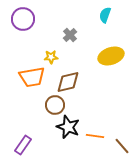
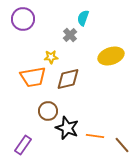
cyan semicircle: moved 22 px left, 3 px down
orange trapezoid: moved 1 px right
brown diamond: moved 3 px up
brown circle: moved 7 px left, 6 px down
black star: moved 1 px left, 1 px down
brown line: moved 1 px up
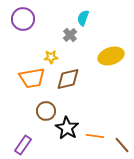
orange trapezoid: moved 1 px left, 1 px down
brown circle: moved 2 px left
black star: rotated 10 degrees clockwise
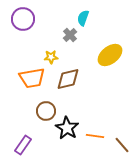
yellow ellipse: moved 1 px left, 1 px up; rotated 20 degrees counterclockwise
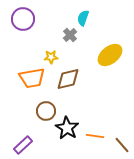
purple rectangle: rotated 12 degrees clockwise
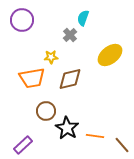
purple circle: moved 1 px left, 1 px down
brown diamond: moved 2 px right
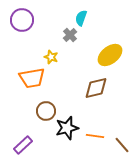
cyan semicircle: moved 2 px left
yellow star: rotated 24 degrees clockwise
brown diamond: moved 26 px right, 9 px down
black star: rotated 25 degrees clockwise
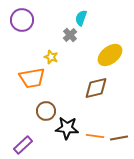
black star: rotated 20 degrees clockwise
brown line: moved 3 px left, 7 px up; rotated 60 degrees counterclockwise
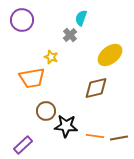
black star: moved 1 px left, 2 px up
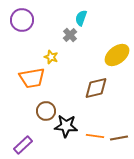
yellow ellipse: moved 7 px right
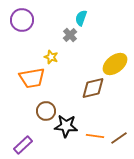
yellow ellipse: moved 2 px left, 9 px down
brown diamond: moved 3 px left
brown line: rotated 24 degrees counterclockwise
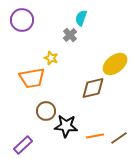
yellow star: moved 1 px down
orange line: rotated 18 degrees counterclockwise
